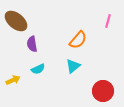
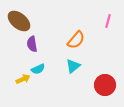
brown ellipse: moved 3 px right
orange semicircle: moved 2 px left
yellow arrow: moved 10 px right, 1 px up
red circle: moved 2 px right, 6 px up
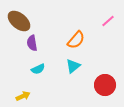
pink line: rotated 32 degrees clockwise
purple semicircle: moved 1 px up
yellow arrow: moved 17 px down
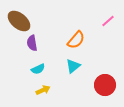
yellow arrow: moved 20 px right, 6 px up
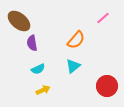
pink line: moved 5 px left, 3 px up
red circle: moved 2 px right, 1 px down
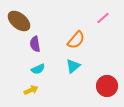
purple semicircle: moved 3 px right, 1 px down
yellow arrow: moved 12 px left
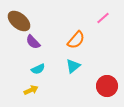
purple semicircle: moved 2 px left, 2 px up; rotated 35 degrees counterclockwise
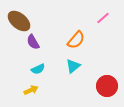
purple semicircle: rotated 14 degrees clockwise
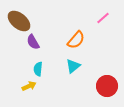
cyan semicircle: rotated 120 degrees clockwise
yellow arrow: moved 2 px left, 4 px up
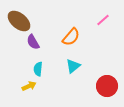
pink line: moved 2 px down
orange semicircle: moved 5 px left, 3 px up
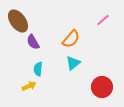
brown ellipse: moved 1 px left; rotated 15 degrees clockwise
orange semicircle: moved 2 px down
cyan triangle: moved 3 px up
red circle: moved 5 px left, 1 px down
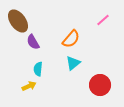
red circle: moved 2 px left, 2 px up
